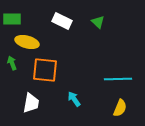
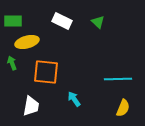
green rectangle: moved 1 px right, 2 px down
yellow ellipse: rotated 30 degrees counterclockwise
orange square: moved 1 px right, 2 px down
white trapezoid: moved 3 px down
yellow semicircle: moved 3 px right
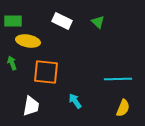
yellow ellipse: moved 1 px right, 1 px up; rotated 25 degrees clockwise
cyan arrow: moved 1 px right, 2 px down
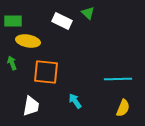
green triangle: moved 10 px left, 9 px up
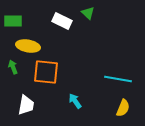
yellow ellipse: moved 5 px down
green arrow: moved 1 px right, 4 px down
cyan line: rotated 12 degrees clockwise
white trapezoid: moved 5 px left, 1 px up
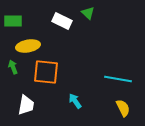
yellow ellipse: rotated 20 degrees counterclockwise
yellow semicircle: rotated 48 degrees counterclockwise
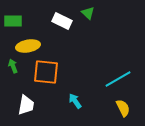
green arrow: moved 1 px up
cyan line: rotated 40 degrees counterclockwise
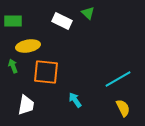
cyan arrow: moved 1 px up
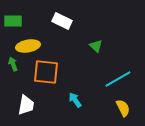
green triangle: moved 8 px right, 33 px down
green arrow: moved 2 px up
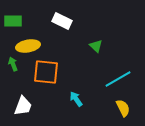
cyan arrow: moved 1 px right, 1 px up
white trapezoid: moved 3 px left, 1 px down; rotated 10 degrees clockwise
